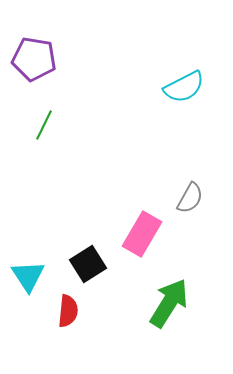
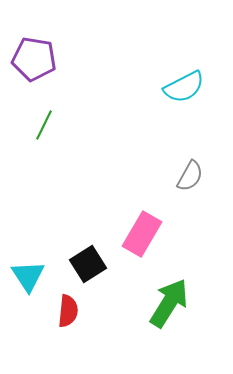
gray semicircle: moved 22 px up
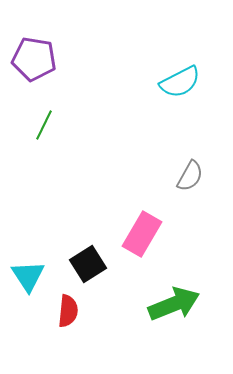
cyan semicircle: moved 4 px left, 5 px up
green arrow: moved 5 px right, 1 px down; rotated 36 degrees clockwise
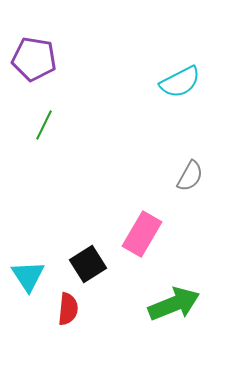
red semicircle: moved 2 px up
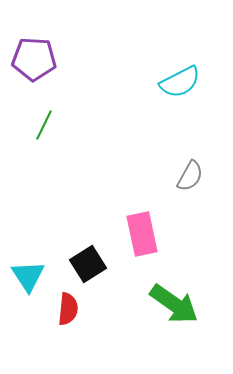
purple pentagon: rotated 6 degrees counterclockwise
pink rectangle: rotated 42 degrees counterclockwise
green arrow: rotated 57 degrees clockwise
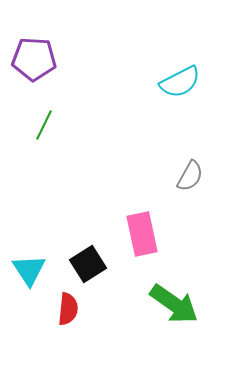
cyan triangle: moved 1 px right, 6 px up
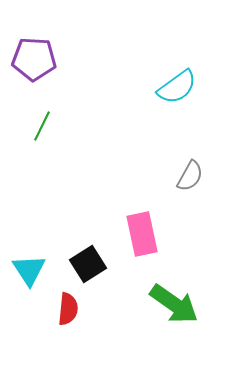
cyan semicircle: moved 3 px left, 5 px down; rotated 9 degrees counterclockwise
green line: moved 2 px left, 1 px down
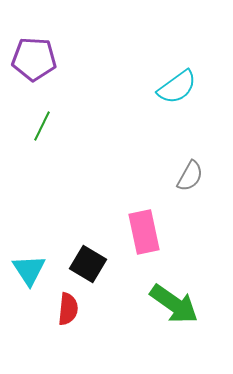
pink rectangle: moved 2 px right, 2 px up
black square: rotated 27 degrees counterclockwise
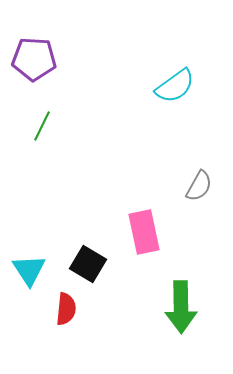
cyan semicircle: moved 2 px left, 1 px up
gray semicircle: moved 9 px right, 10 px down
green arrow: moved 7 px right, 3 px down; rotated 54 degrees clockwise
red semicircle: moved 2 px left
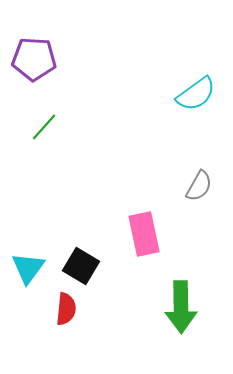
cyan semicircle: moved 21 px right, 8 px down
green line: moved 2 px right, 1 px down; rotated 16 degrees clockwise
pink rectangle: moved 2 px down
black square: moved 7 px left, 2 px down
cyan triangle: moved 1 px left, 2 px up; rotated 9 degrees clockwise
